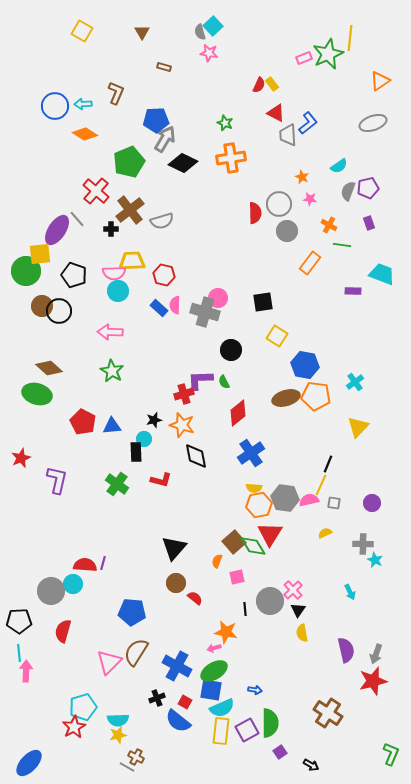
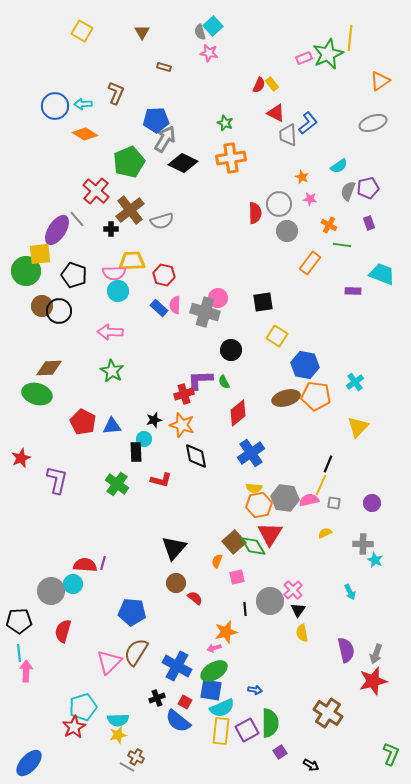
brown diamond at (49, 368): rotated 44 degrees counterclockwise
orange star at (226, 632): rotated 25 degrees counterclockwise
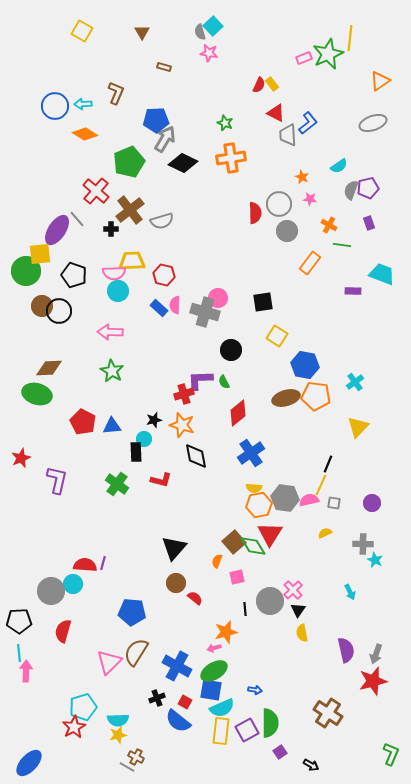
gray semicircle at (348, 191): moved 3 px right, 1 px up
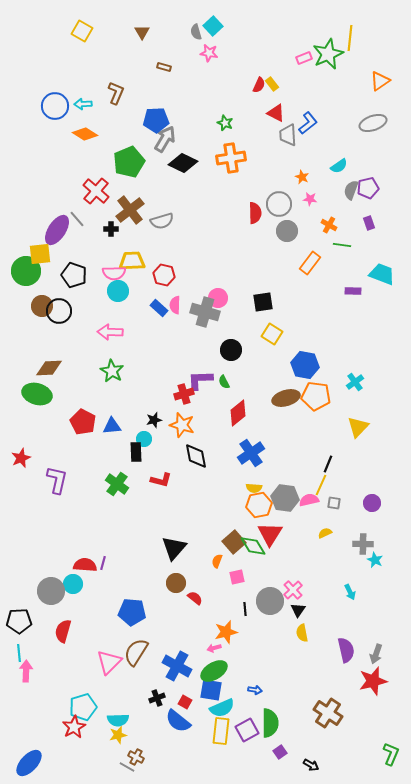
gray semicircle at (200, 32): moved 4 px left
yellow square at (277, 336): moved 5 px left, 2 px up
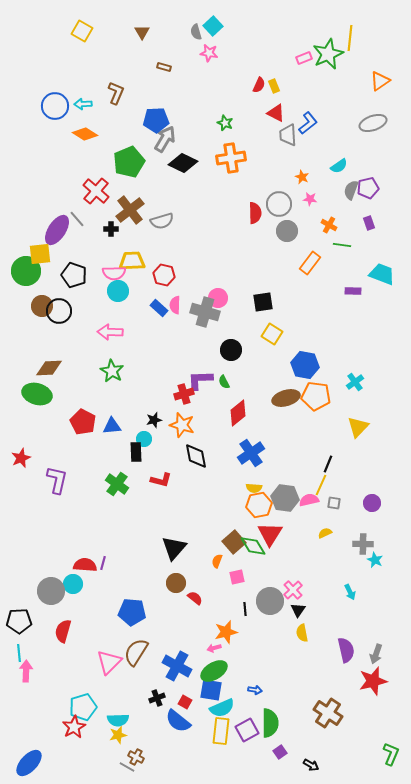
yellow rectangle at (272, 84): moved 2 px right, 2 px down; rotated 16 degrees clockwise
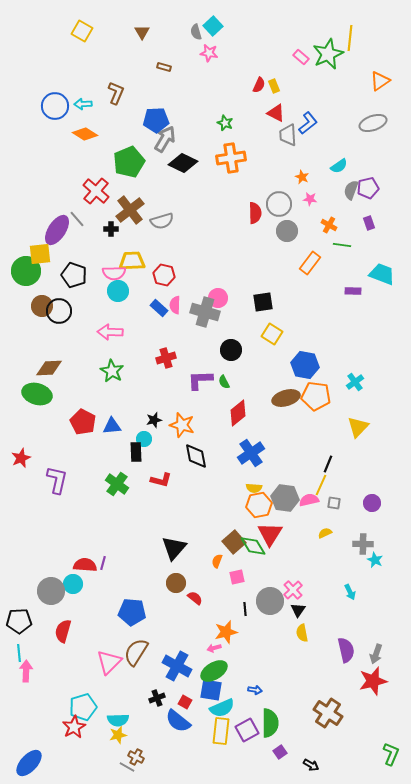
pink rectangle at (304, 58): moved 3 px left, 1 px up; rotated 63 degrees clockwise
red cross at (184, 394): moved 18 px left, 36 px up
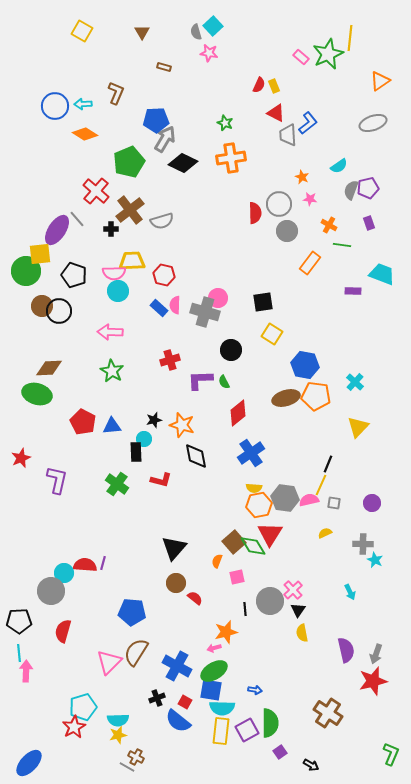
red cross at (166, 358): moved 4 px right, 2 px down
cyan cross at (355, 382): rotated 12 degrees counterclockwise
cyan circle at (73, 584): moved 9 px left, 11 px up
cyan semicircle at (222, 708): rotated 25 degrees clockwise
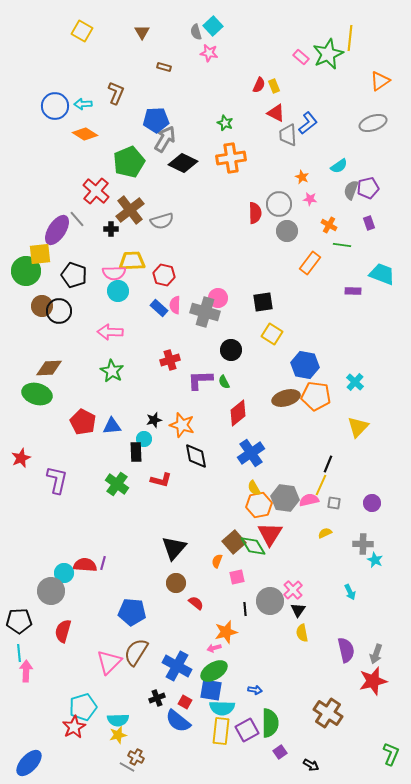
yellow semicircle at (254, 488): rotated 56 degrees clockwise
red semicircle at (195, 598): moved 1 px right, 5 px down
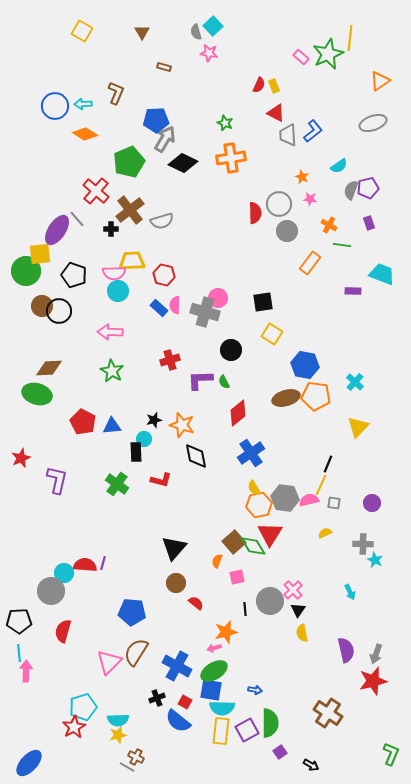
blue L-shape at (308, 123): moved 5 px right, 8 px down
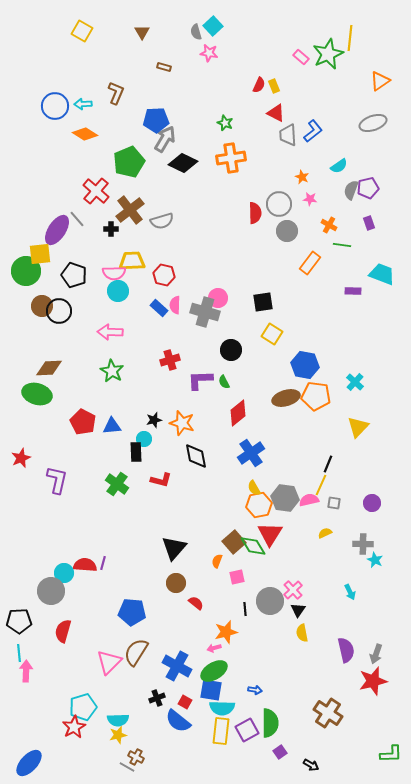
orange star at (182, 425): moved 2 px up
green L-shape at (391, 754): rotated 65 degrees clockwise
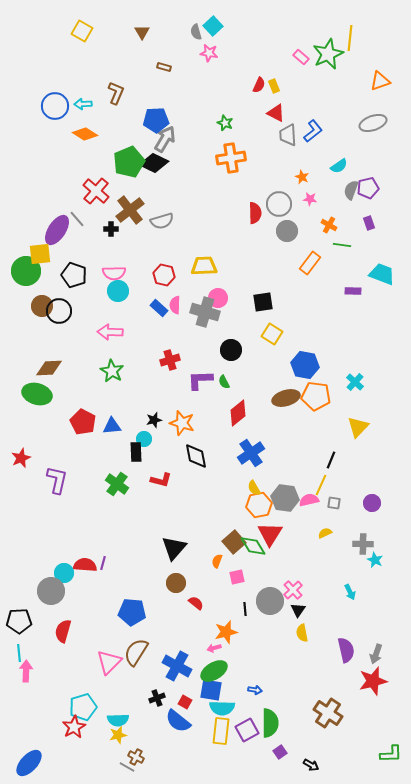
orange triangle at (380, 81): rotated 15 degrees clockwise
black diamond at (183, 163): moved 29 px left
yellow trapezoid at (132, 261): moved 72 px right, 5 px down
black line at (328, 464): moved 3 px right, 4 px up
